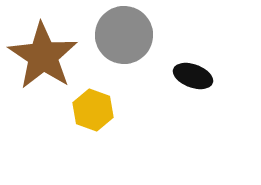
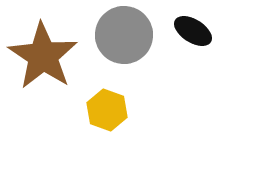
black ellipse: moved 45 px up; rotated 12 degrees clockwise
yellow hexagon: moved 14 px right
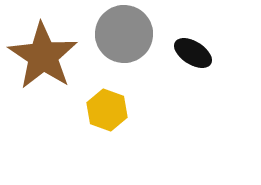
black ellipse: moved 22 px down
gray circle: moved 1 px up
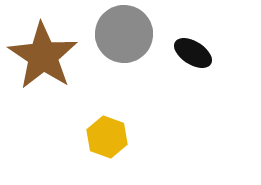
yellow hexagon: moved 27 px down
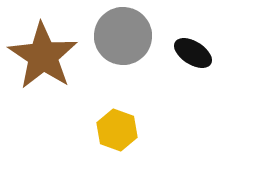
gray circle: moved 1 px left, 2 px down
yellow hexagon: moved 10 px right, 7 px up
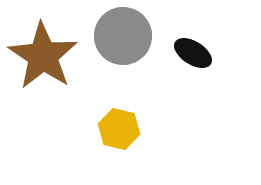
yellow hexagon: moved 2 px right, 1 px up; rotated 6 degrees counterclockwise
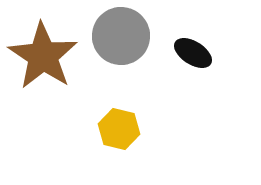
gray circle: moved 2 px left
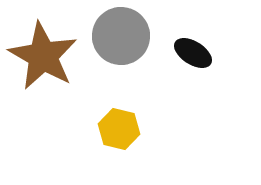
brown star: rotated 4 degrees counterclockwise
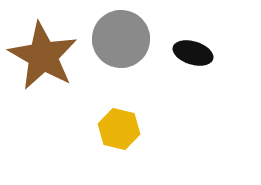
gray circle: moved 3 px down
black ellipse: rotated 15 degrees counterclockwise
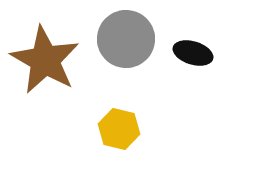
gray circle: moved 5 px right
brown star: moved 2 px right, 4 px down
